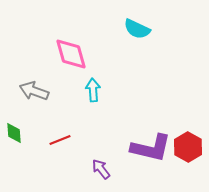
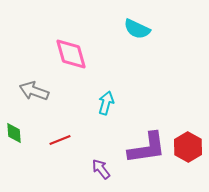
cyan arrow: moved 13 px right, 13 px down; rotated 20 degrees clockwise
purple L-shape: moved 4 px left; rotated 21 degrees counterclockwise
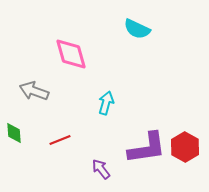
red hexagon: moved 3 px left
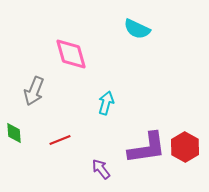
gray arrow: rotated 88 degrees counterclockwise
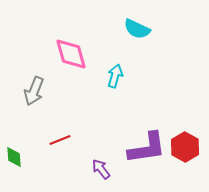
cyan arrow: moved 9 px right, 27 px up
green diamond: moved 24 px down
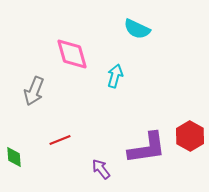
pink diamond: moved 1 px right
red hexagon: moved 5 px right, 11 px up
